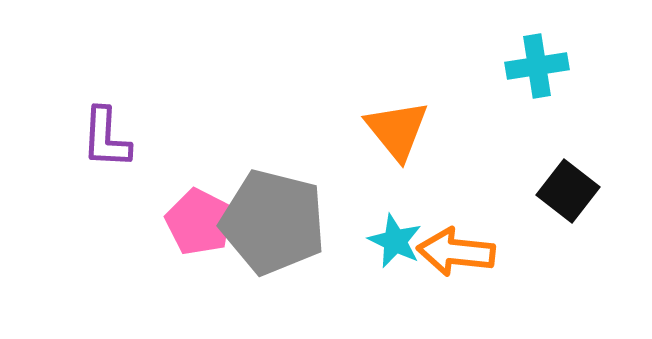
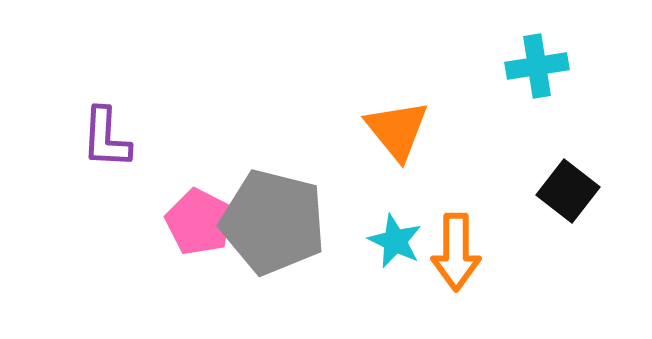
orange arrow: rotated 96 degrees counterclockwise
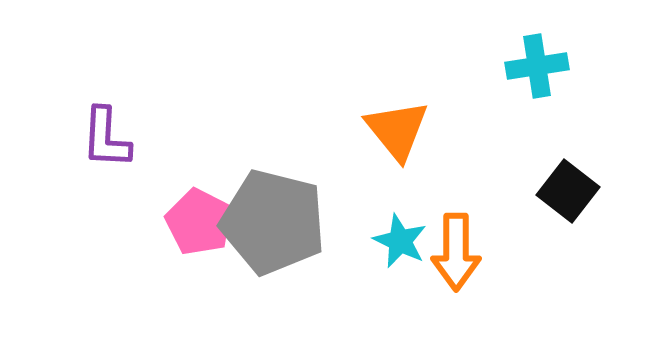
cyan star: moved 5 px right
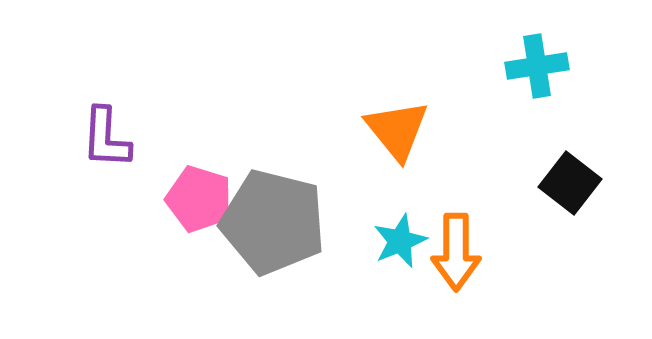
black square: moved 2 px right, 8 px up
pink pentagon: moved 23 px up; rotated 10 degrees counterclockwise
cyan star: rotated 24 degrees clockwise
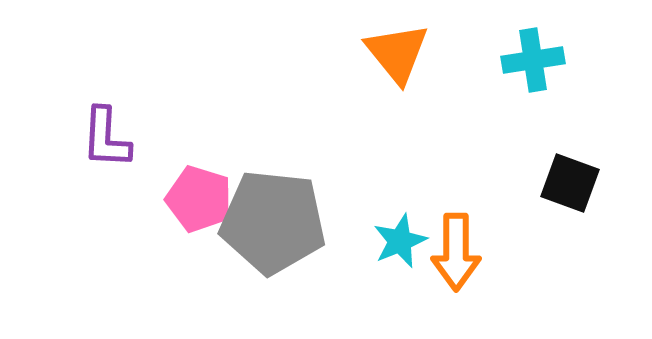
cyan cross: moved 4 px left, 6 px up
orange triangle: moved 77 px up
black square: rotated 18 degrees counterclockwise
gray pentagon: rotated 8 degrees counterclockwise
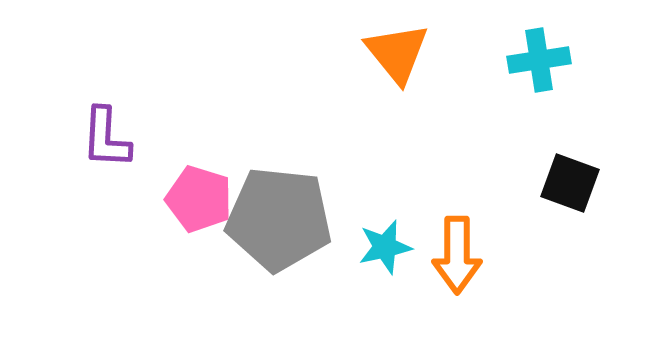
cyan cross: moved 6 px right
gray pentagon: moved 6 px right, 3 px up
cyan star: moved 15 px left, 6 px down; rotated 10 degrees clockwise
orange arrow: moved 1 px right, 3 px down
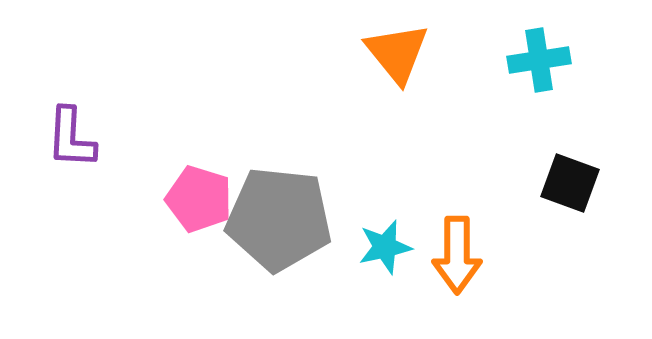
purple L-shape: moved 35 px left
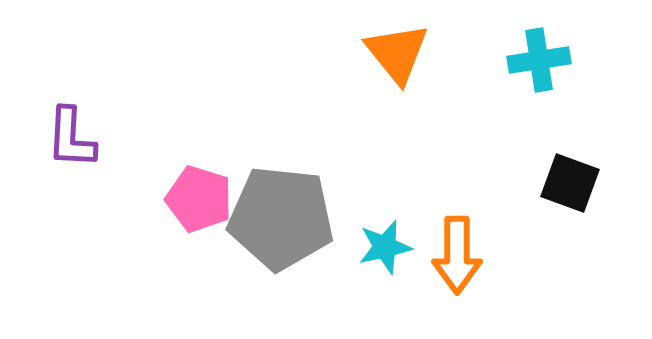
gray pentagon: moved 2 px right, 1 px up
